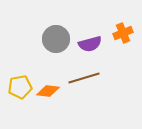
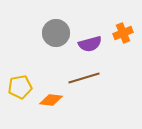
gray circle: moved 6 px up
orange diamond: moved 3 px right, 9 px down
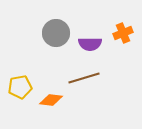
purple semicircle: rotated 15 degrees clockwise
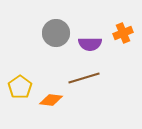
yellow pentagon: rotated 25 degrees counterclockwise
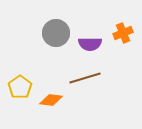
brown line: moved 1 px right
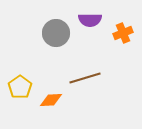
purple semicircle: moved 24 px up
orange diamond: rotated 10 degrees counterclockwise
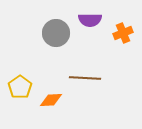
brown line: rotated 20 degrees clockwise
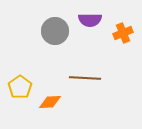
gray circle: moved 1 px left, 2 px up
orange diamond: moved 1 px left, 2 px down
